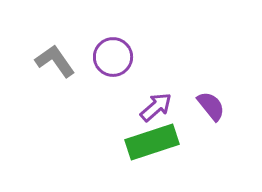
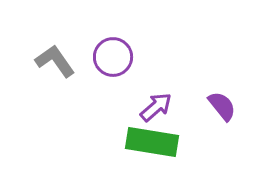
purple semicircle: moved 11 px right
green rectangle: rotated 27 degrees clockwise
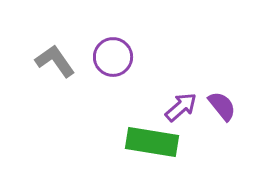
purple arrow: moved 25 px right
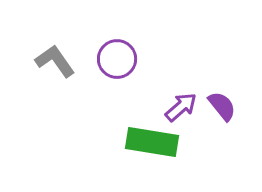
purple circle: moved 4 px right, 2 px down
